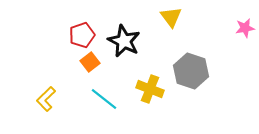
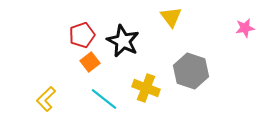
black star: moved 1 px left
yellow cross: moved 4 px left, 1 px up
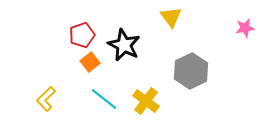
black star: moved 1 px right, 4 px down
gray hexagon: rotated 16 degrees clockwise
yellow cross: moved 13 px down; rotated 16 degrees clockwise
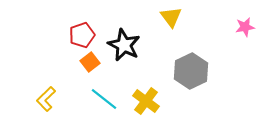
pink star: moved 1 px up
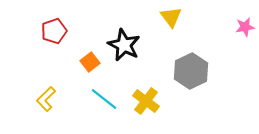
red pentagon: moved 28 px left, 4 px up
